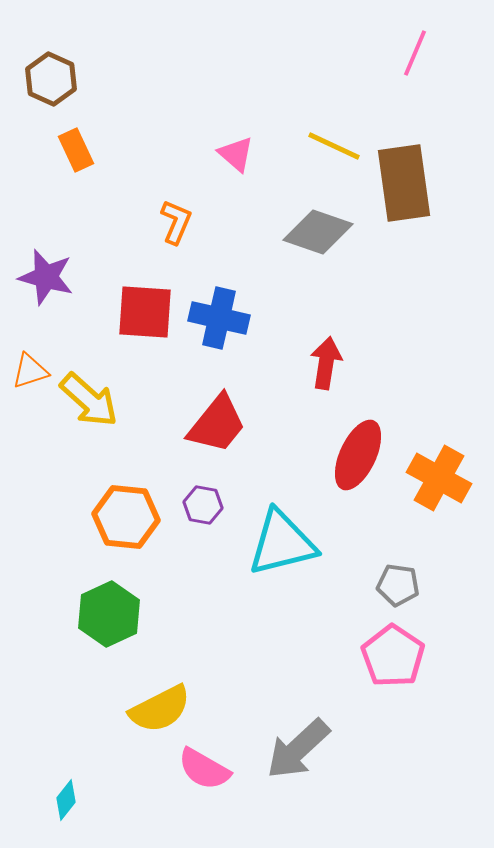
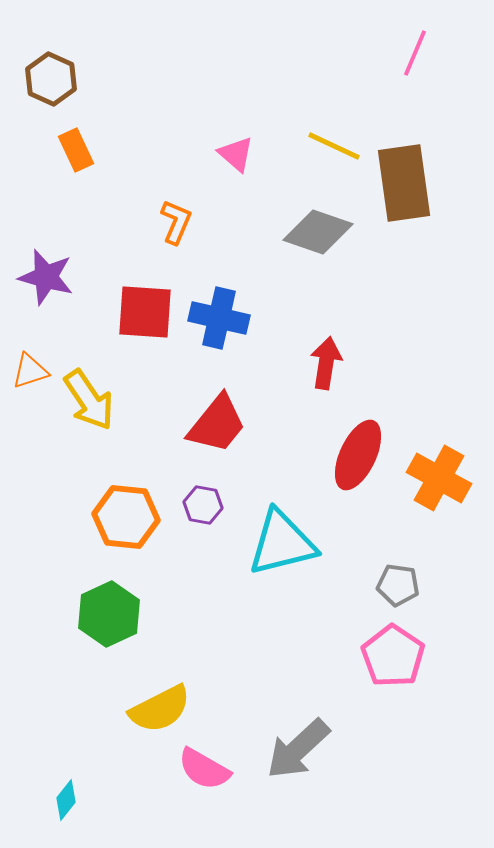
yellow arrow: rotated 14 degrees clockwise
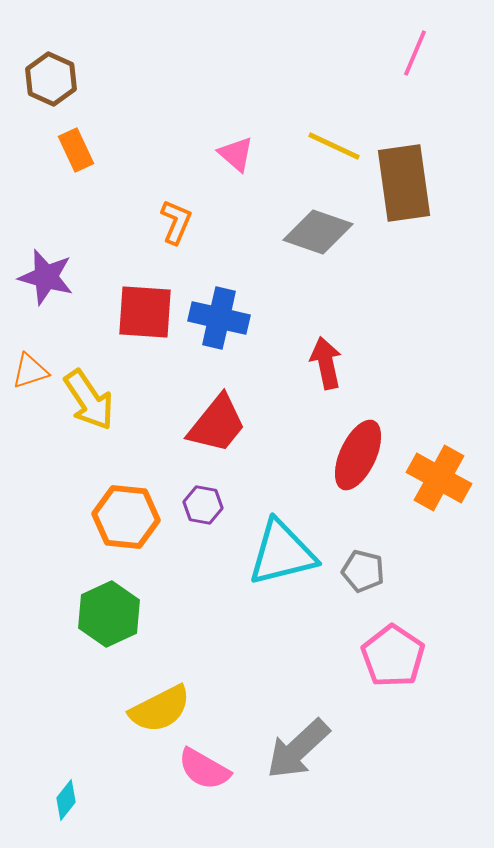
red arrow: rotated 21 degrees counterclockwise
cyan triangle: moved 10 px down
gray pentagon: moved 35 px left, 14 px up; rotated 6 degrees clockwise
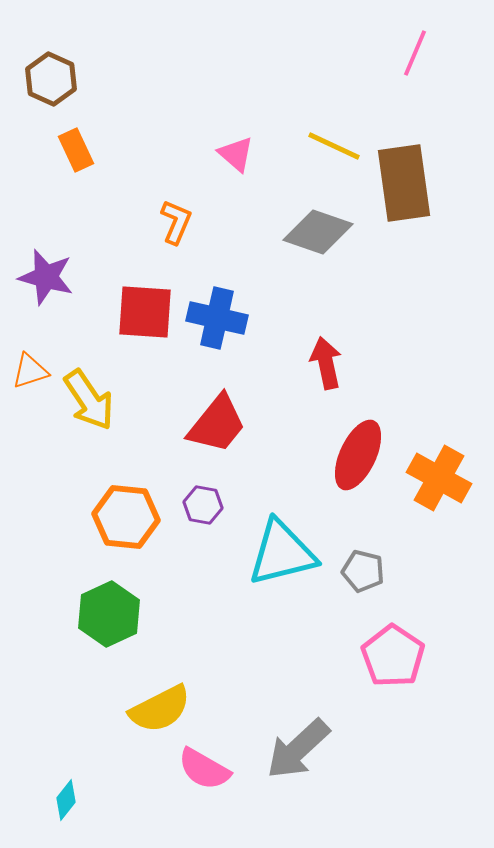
blue cross: moved 2 px left
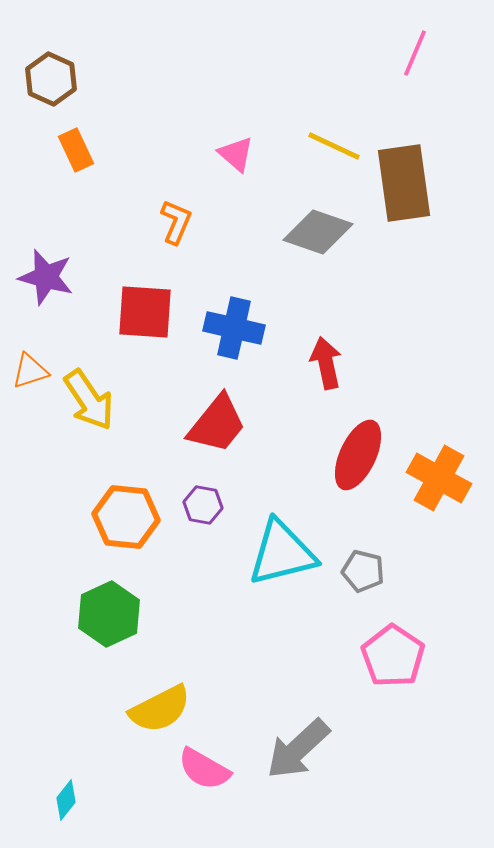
blue cross: moved 17 px right, 10 px down
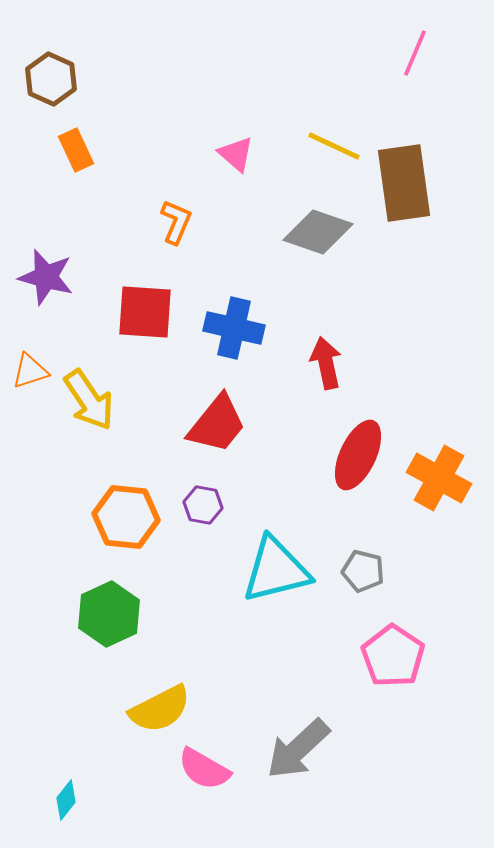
cyan triangle: moved 6 px left, 17 px down
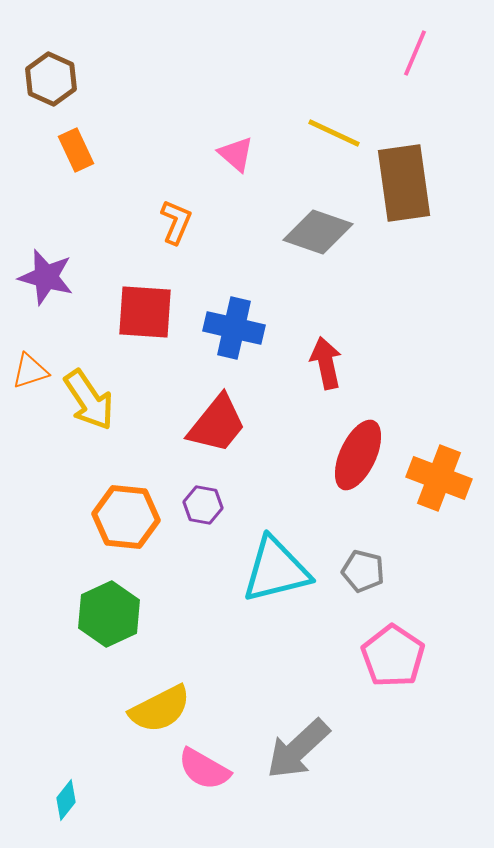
yellow line: moved 13 px up
orange cross: rotated 8 degrees counterclockwise
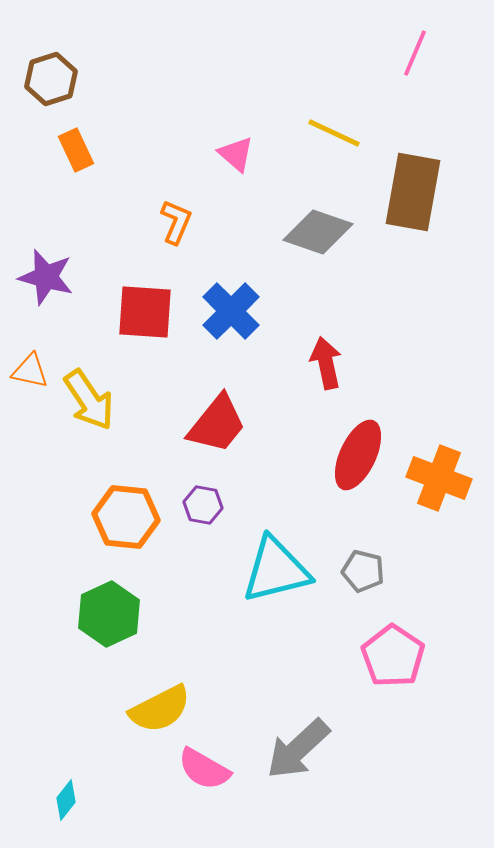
brown hexagon: rotated 18 degrees clockwise
brown rectangle: moved 9 px right, 9 px down; rotated 18 degrees clockwise
blue cross: moved 3 px left, 17 px up; rotated 32 degrees clockwise
orange triangle: rotated 30 degrees clockwise
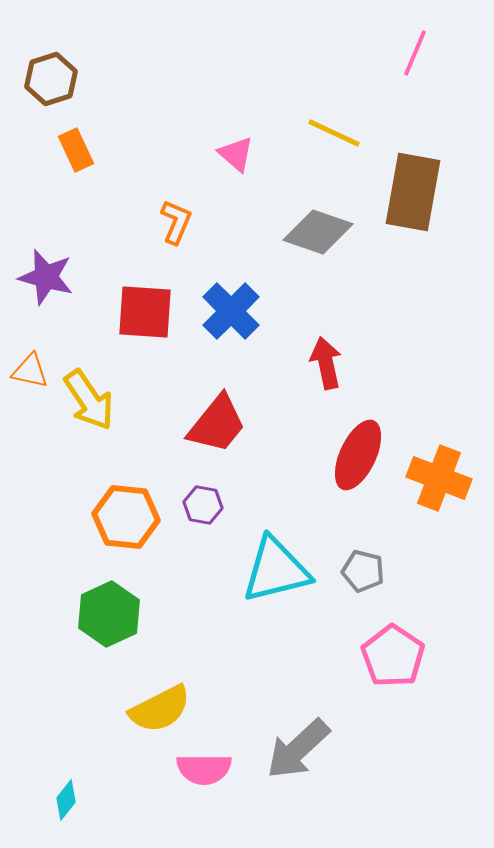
pink semicircle: rotated 30 degrees counterclockwise
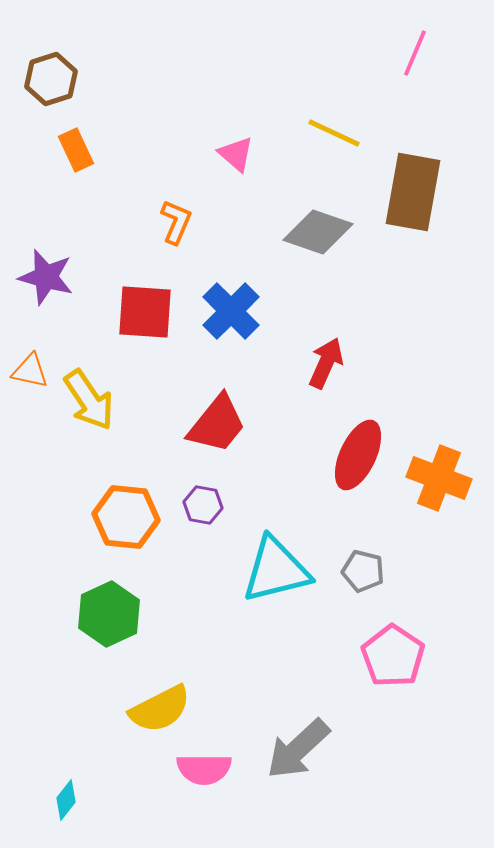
red arrow: rotated 36 degrees clockwise
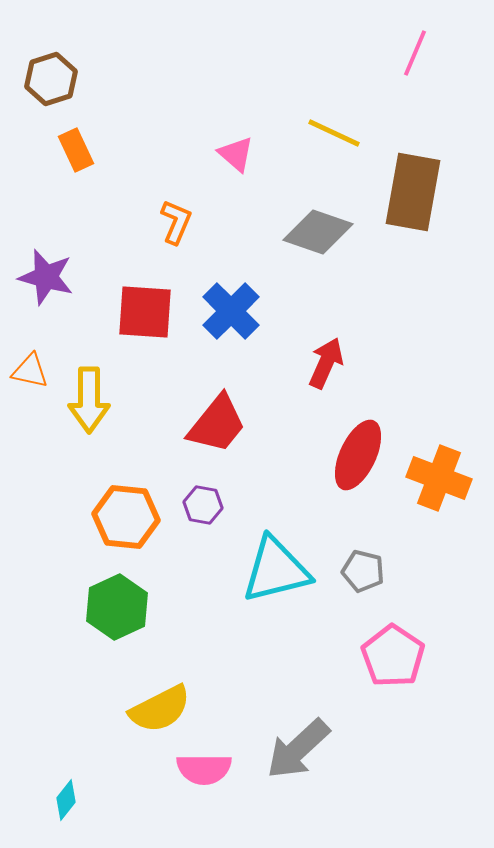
yellow arrow: rotated 34 degrees clockwise
green hexagon: moved 8 px right, 7 px up
